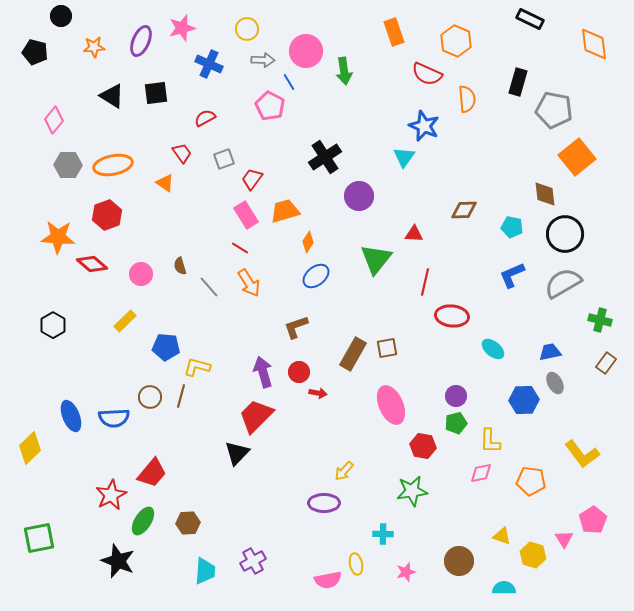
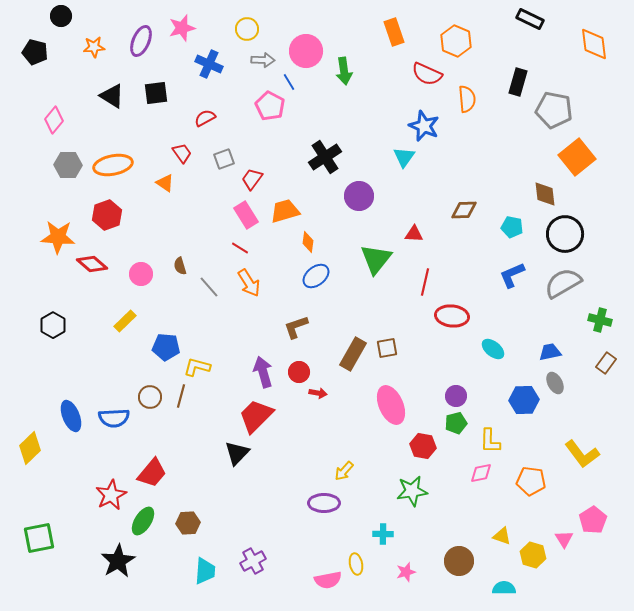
orange diamond at (308, 242): rotated 25 degrees counterclockwise
black star at (118, 561): rotated 20 degrees clockwise
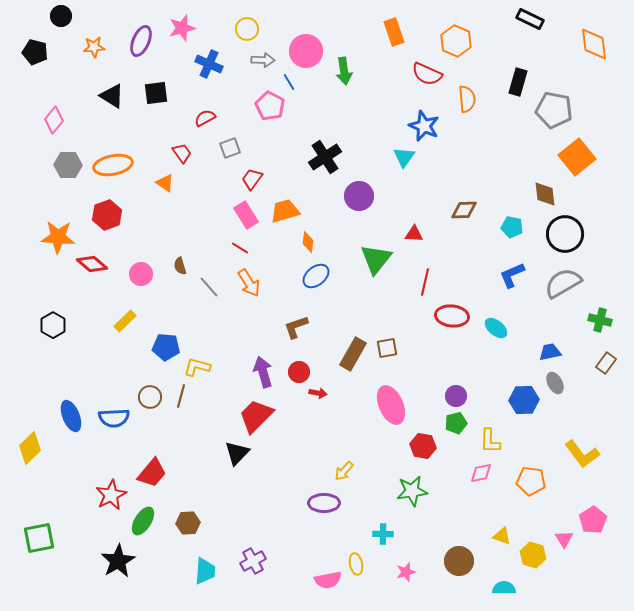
gray square at (224, 159): moved 6 px right, 11 px up
cyan ellipse at (493, 349): moved 3 px right, 21 px up
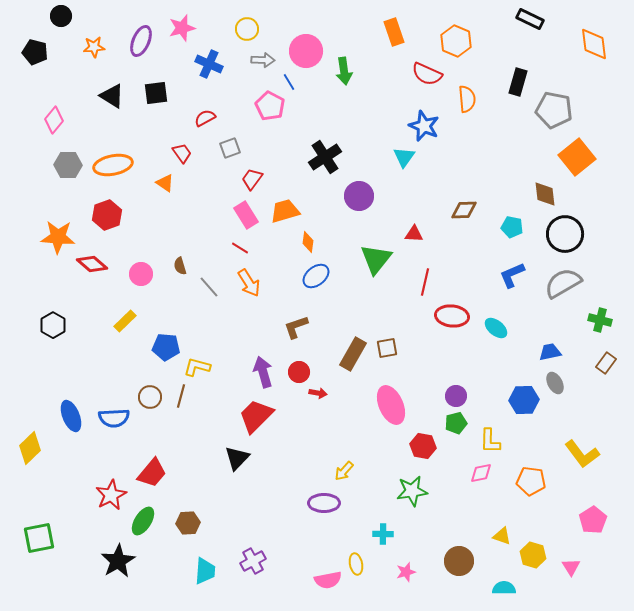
black triangle at (237, 453): moved 5 px down
pink triangle at (564, 539): moved 7 px right, 28 px down
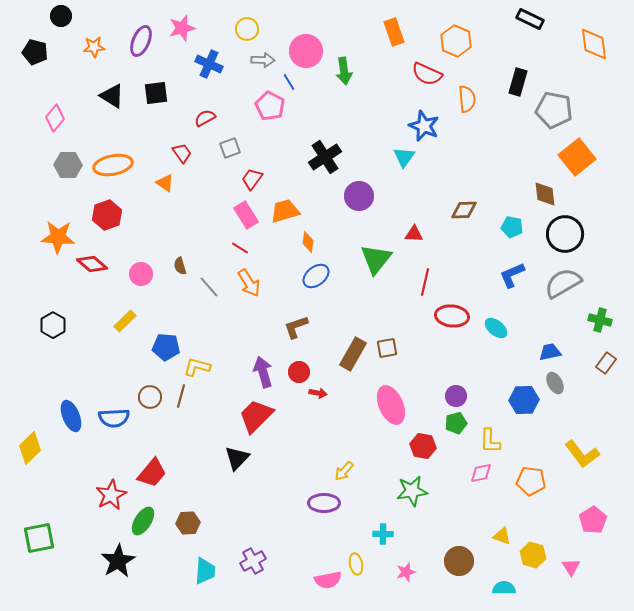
pink diamond at (54, 120): moved 1 px right, 2 px up
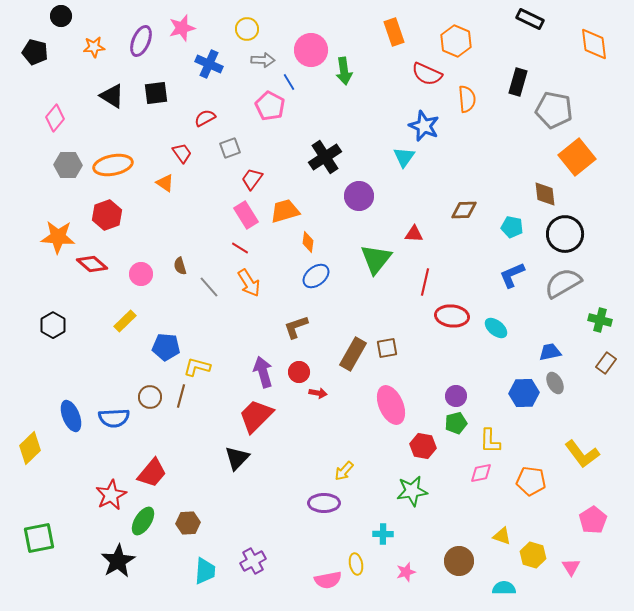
pink circle at (306, 51): moved 5 px right, 1 px up
blue hexagon at (524, 400): moved 7 px up
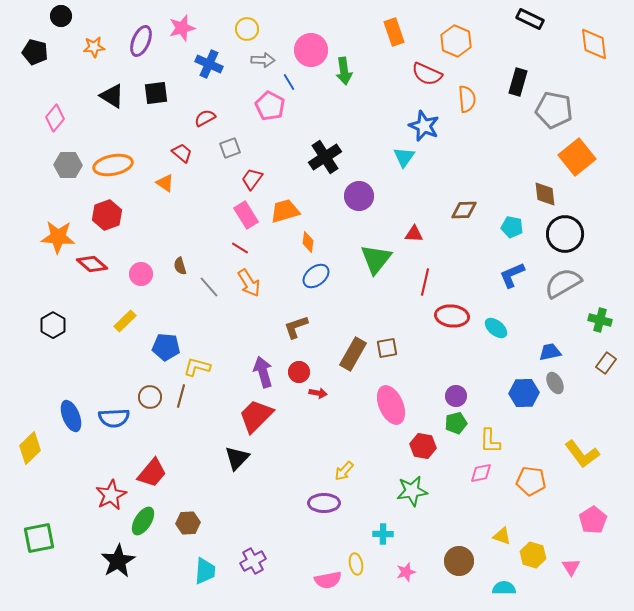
red trapezoid at (182, 153): rotated 15 degrees counterclockwise
